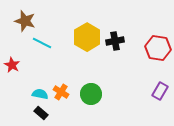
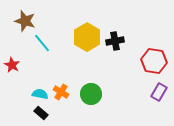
cyan line: rotated 24 degrees clockwise
red hexagon: moved 4 px left, 13 px down
purple rectangle: moved 1 px left, 1 px down
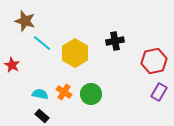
yellow hexagon: moved 12 px left, 16 px down
cyan line: rotated 12 degrees counterclockwise
red hexagon: rotated 20 degrees counterclockwise
orange cross: moved 3 px right
black rectangle: moved 1 px right, 3 px down
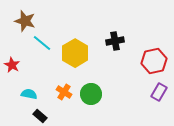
cyan semicircle: moved 11 px left
black rectangle: moved 2 px left
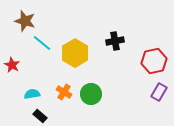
cyan semicircle: moved 3 px right; rotated 21 degrees counterclockwise
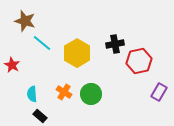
black cross: moved 3 px down
yellow hexagon: moved 2 px right
red hexagon: moved 15 px left
cyan semicircle: rotated 84 degrees counterclockwise
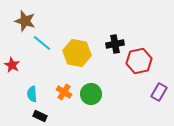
yellow hexagon: rotated 20 degrees counterclockwise
black rectangle: rotated 16 degrees counterclockwise
